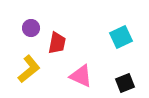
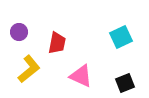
purple circle: moved 12 px left, 4 px down
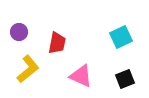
yellow L-shape: moved 1 px left
black square: moved 4 px up
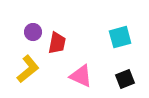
purple circle: moved 14 px right
cyan square: moved 1 px left; rotated 10 degrees clockwise
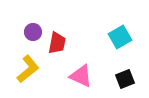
cyan square: rotated 15 degrees counterclockwise
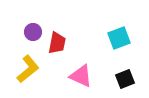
cyan square: moved 1 px left, 1 px down; rotated 10 degrees clockwise
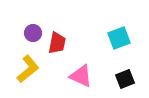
purple circle: moved 1 px down
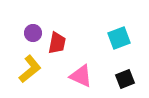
yellow L-shape: moved 2 px right
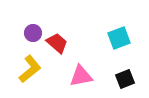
red trapezoid: rotated 60 degrees counterclockwise
pink triangle: rotated 35 degrees counterclockwise
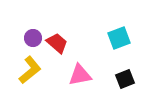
purple circle: moved 5 px down
yellow L-shape: moved 1 px down
pink triangle: moved 1 px left, 1 px up
